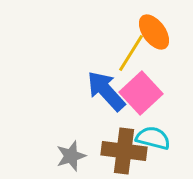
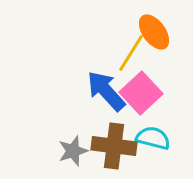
brown cross: moved 10 px left, 5 px up
gray star: moved 2 px right, 5 px up
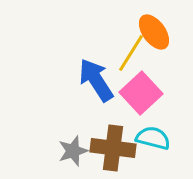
blue arrow: moved 10 px left, 11 px up; rotated 9 degrees clockwise
brown cross: moved 1 px left, 2 px down
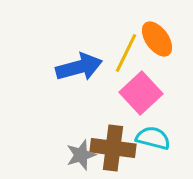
orange ellipse: moved 3 px right, 7 px down
yellow line: moved 5 px left; rotated 6 degrees counterclockwise
blue arrow: moved 17 px left, 13 px up; rotated 108 degrees clockwise
gray star: moved 8 px right, 4 px down
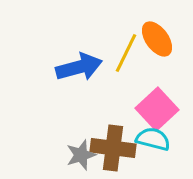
pink square: moved 16 px right, 16 px down
cyan semicircle: moved 1 px down
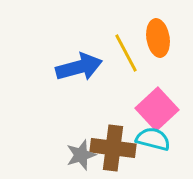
orange ellipse: moved 1 px right, 1 px up; rotated 27 degrees clockwise
yellow line: rotated 54 degrees counterclockwise
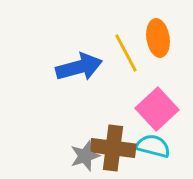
cyan semicircle: moved 7 px down
gray star: moved 4 px right, 1 px down
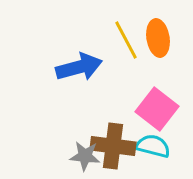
yellow line: moved 13 px up
pink square: rotated 9 degrees counterclockwise
brown cross: moved 2 px up
gray star: rotated 24 degrees clockwise
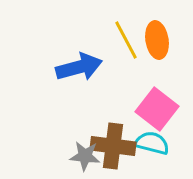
orange ellipse: moved 1 px left, 2 px down
cyan semicircle: moved 1 px left, 3 px up
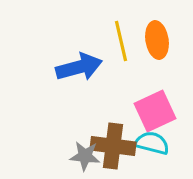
yellow line: moved 5 px left, 1 px down; rotated 15 degrees clockwise
pink square: moved 2 px left, 2 px down; rotated 27 degrees clockwise
